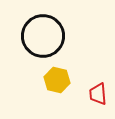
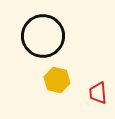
red trapezoid: moved 1 px up
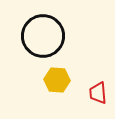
yellow hexagon: rotated 10 degrees counterclockwise
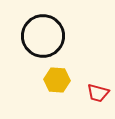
red trapezoid: rotated 70 degrees counterclockwise
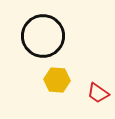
red trapezoid: rotated 20 degrees clockwise
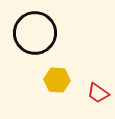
black circle: moved 8 px left, 3 px up
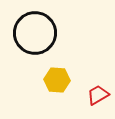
red trapezoid: moved 2 px down; rotated 115 degrees clockwise
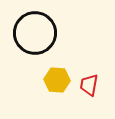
red trapezoid: moved 9 px left, 10 px up; rotated 50 degrees counterclockwise
